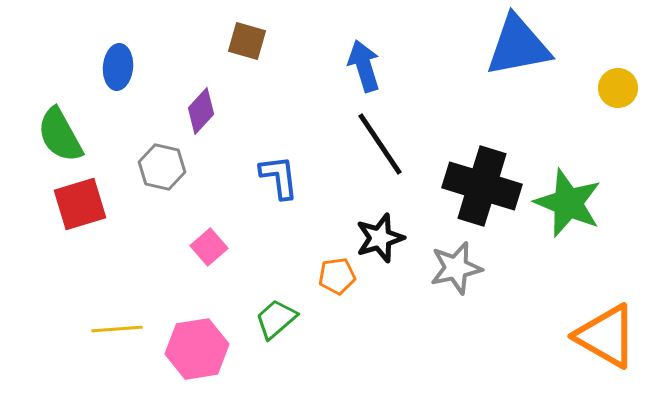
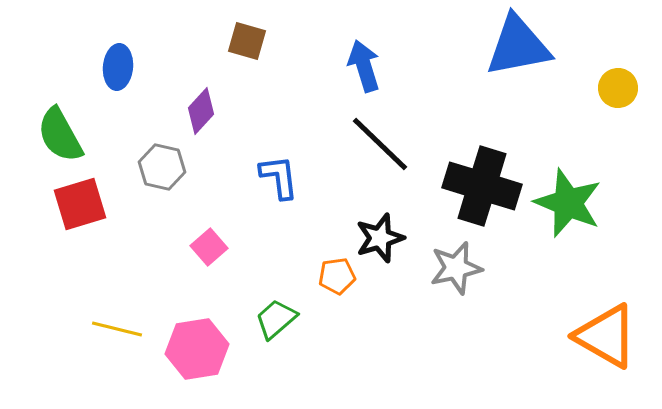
black line: rotated 12 degrees counterclockwise
yellow line: rotated 18 degrees clockwise
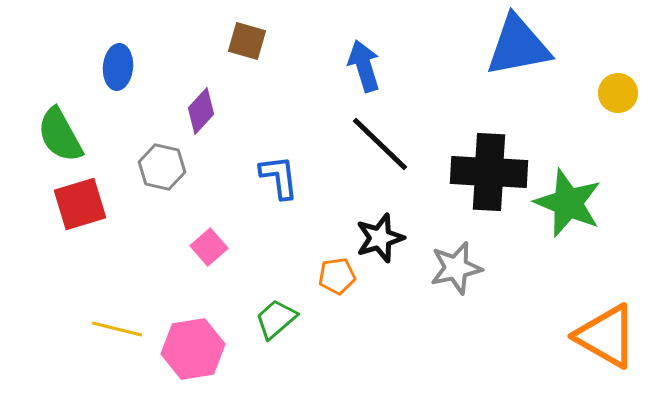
yellow circle: moved 5 px down
black cross: moved 7 px right, 14 px up; rotated 14 degrees counterclockwise
pink hexagon: moved 4 px left
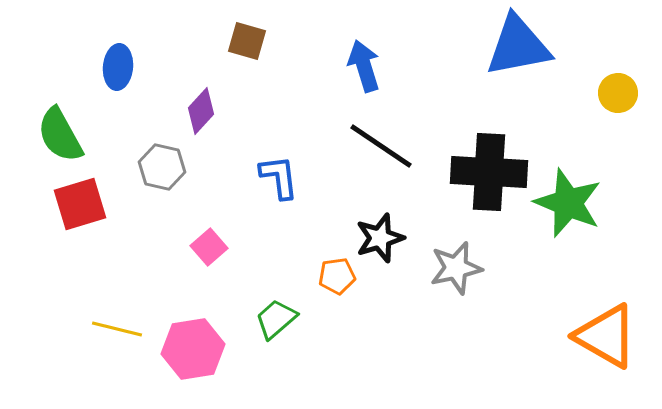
black line: moved 1 px right, 2 px down; rotated 10 degrees counterclockwise
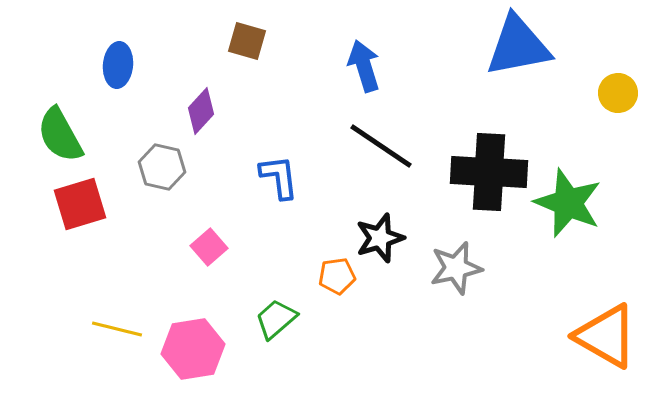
blue ellipse: moved 2 px up
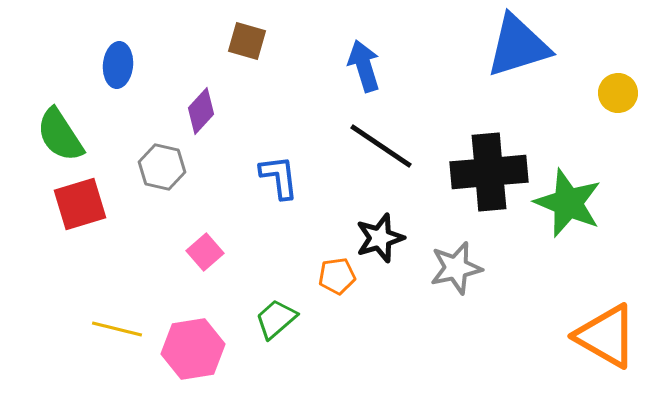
blue triangle: rotated 6 degrees counterclockwise
green semicircle: rotated 4 degrees counterclockwise
black cross: rotated 8 degrees counterclockwise
pink square: moved 4 px left, 5 px down
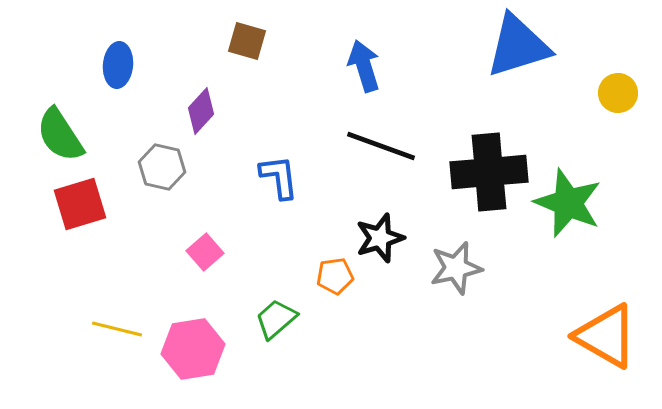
black line: rotated 14 degrees counterclockwise
orange pentagon: moved 2 px left
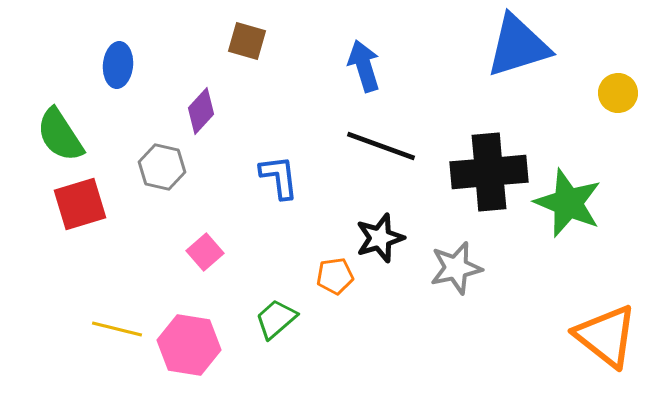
orange triangle: rotated 8 degrees clockwise
pink hexagon: moved 4 px left, 4 px up; rotated 18 degrees clockwise
